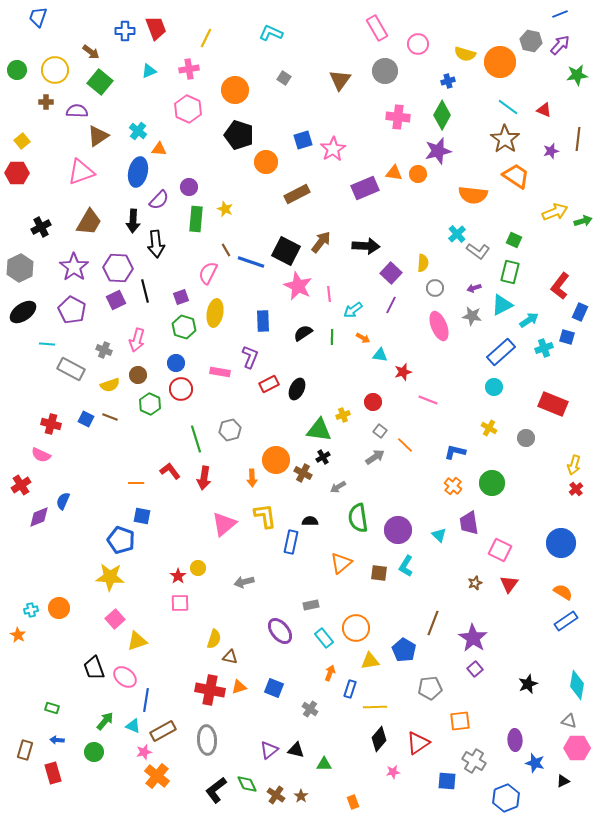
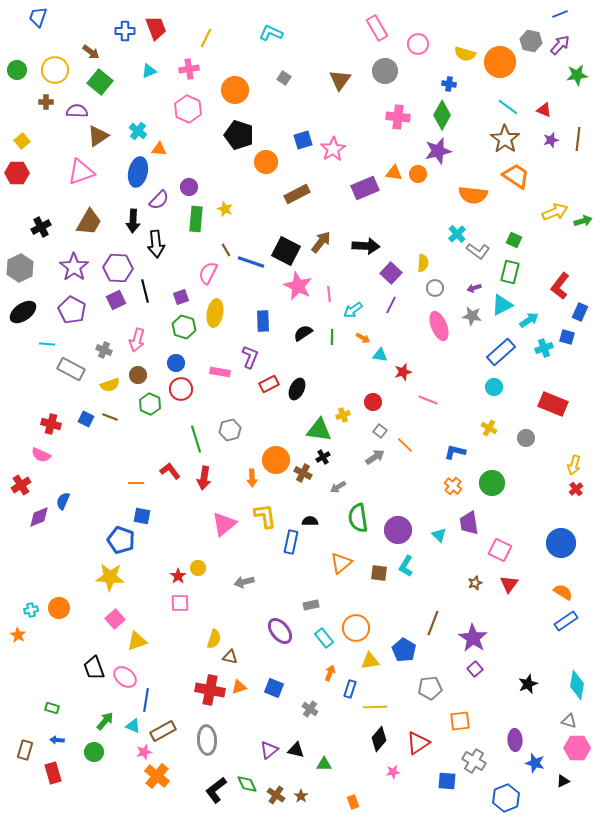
blue cross at (448, 81): moved 1 px right, 3 px down; rotated 24 degrees clockwise
purple star at (551, 151): moved 11 px up
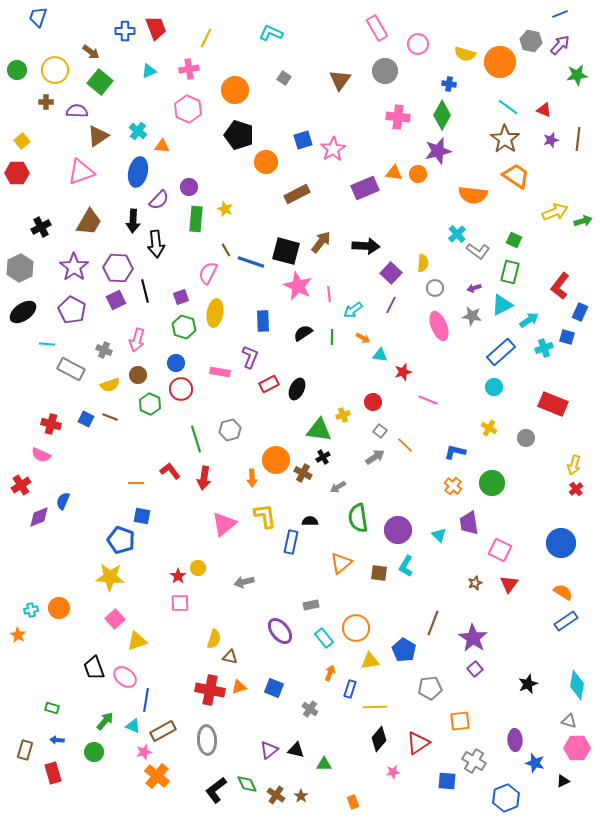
orange triangle at (159, 149): moved 3 px right, 3 px up
black square at (286, 251): rotated 12 degrees counterclockwise
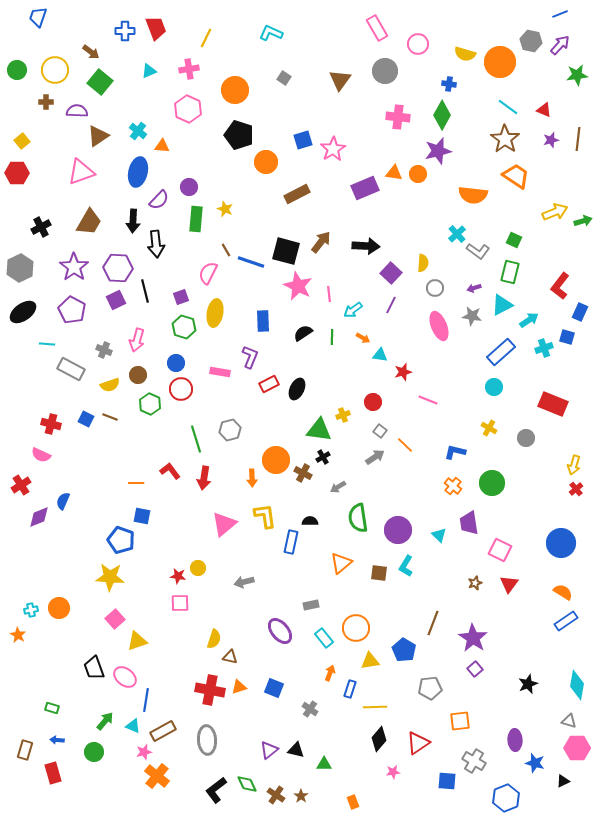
red star at (178, 576): rotated 28 degrees counterclockwise
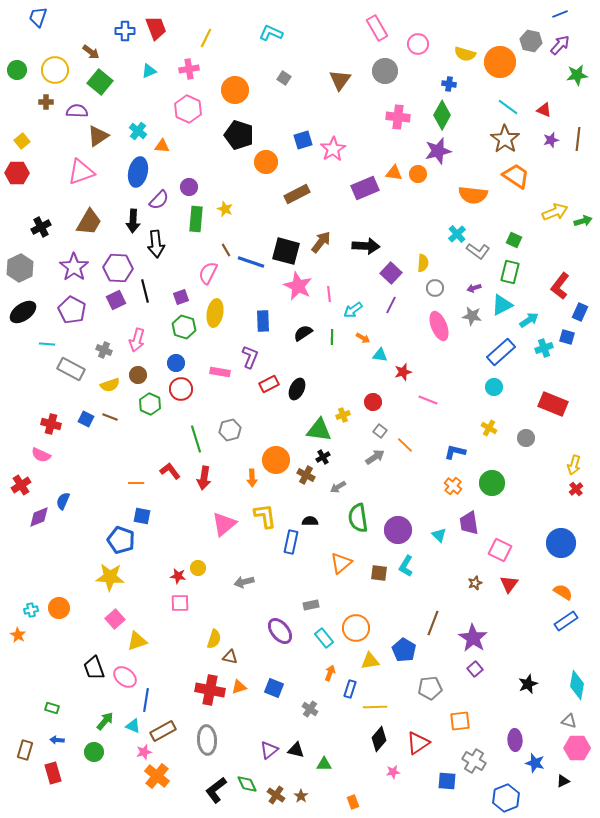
brown cross at (303, 473): moved 3 px right, 2 px down
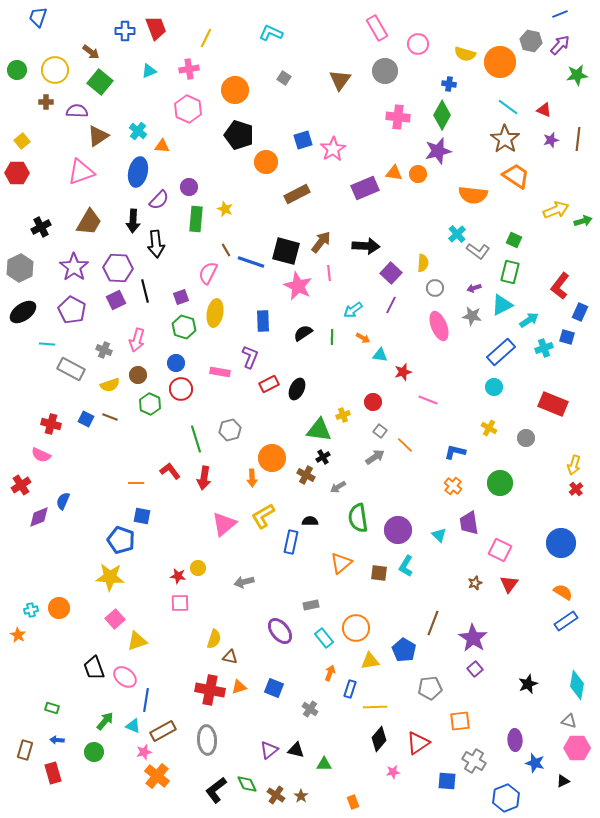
yellow arrow at (555, 212): moved 1 px right, 2 px up
pink line at (329, 294): moved 21 px up
orange circle at (276, 460): moved 4 px left, 2 px up
green circle at (492, 483): moved 8 px right
yellow L-shape at (265, 516): moved 2 px left; rotated 112 degrees counterclockwise
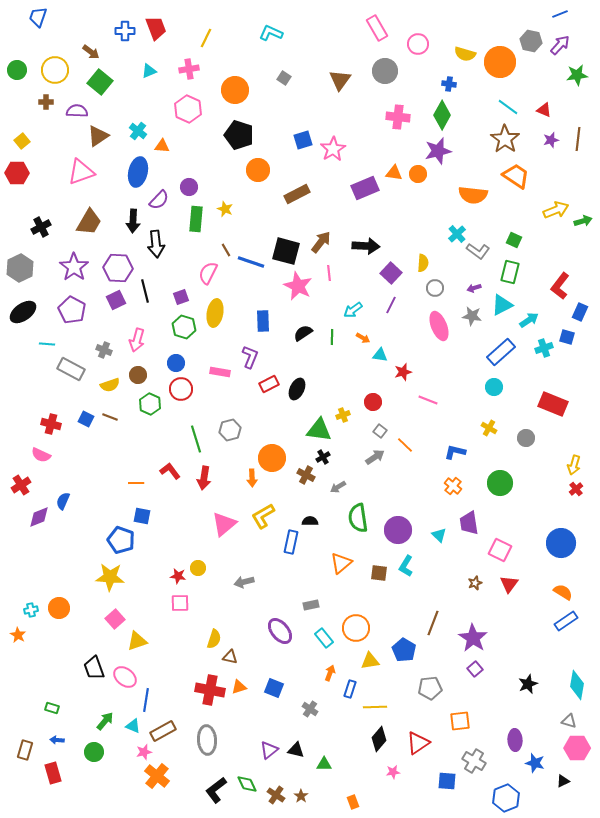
orange circle at (266, 162): moved 8 px left, 8 px down
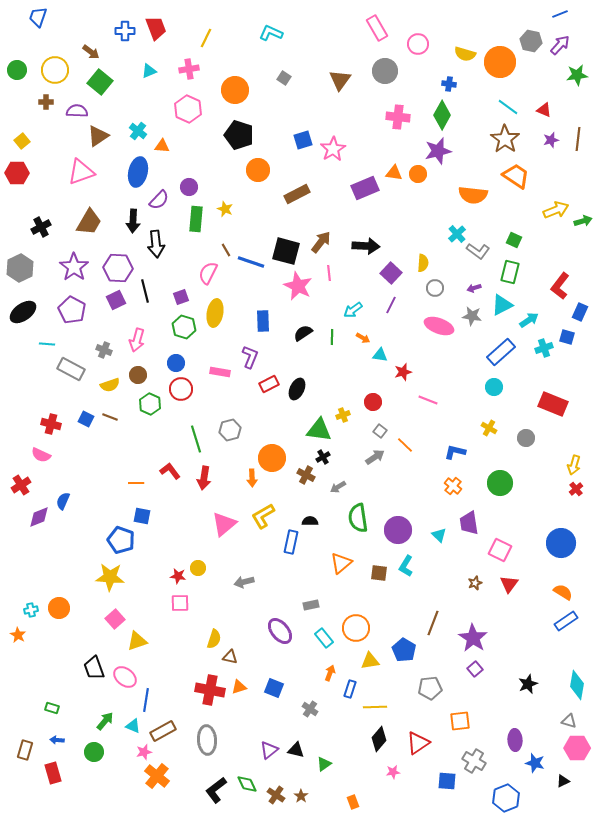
pink ellipse at (439, 326): rotated 48 degrees counterclockwise
green triangle at (324, 764): rotated 35 degrees counterclockwise
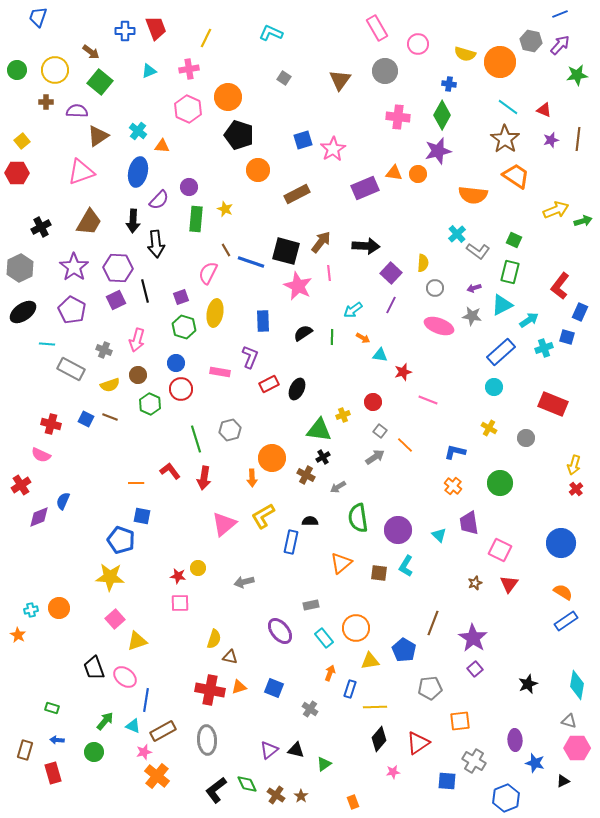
orange circle at (235, 90): moved 7 px left, 7 px down
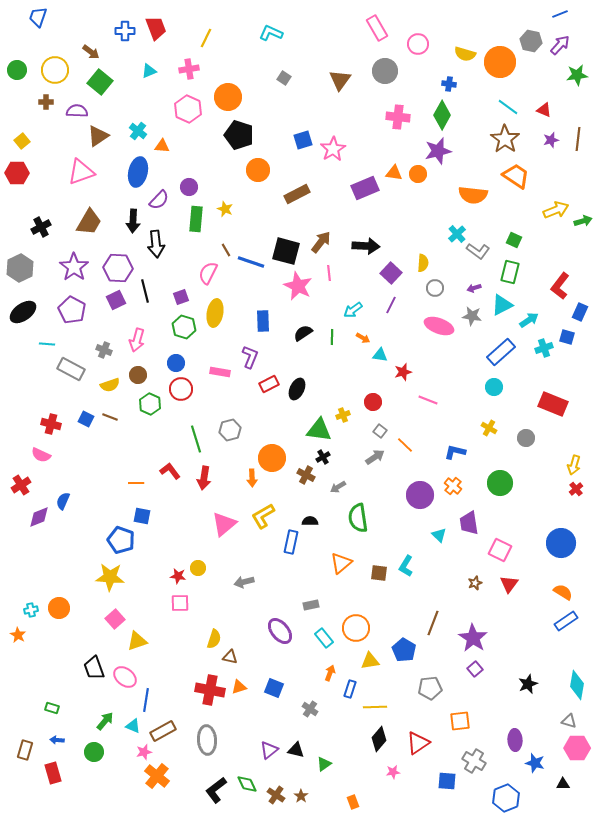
purple circle at (398, 530): moved 22 px right, 35 px up
black triangle at (563, 781): moved 3 px down; rotated 24 degrees clockwise
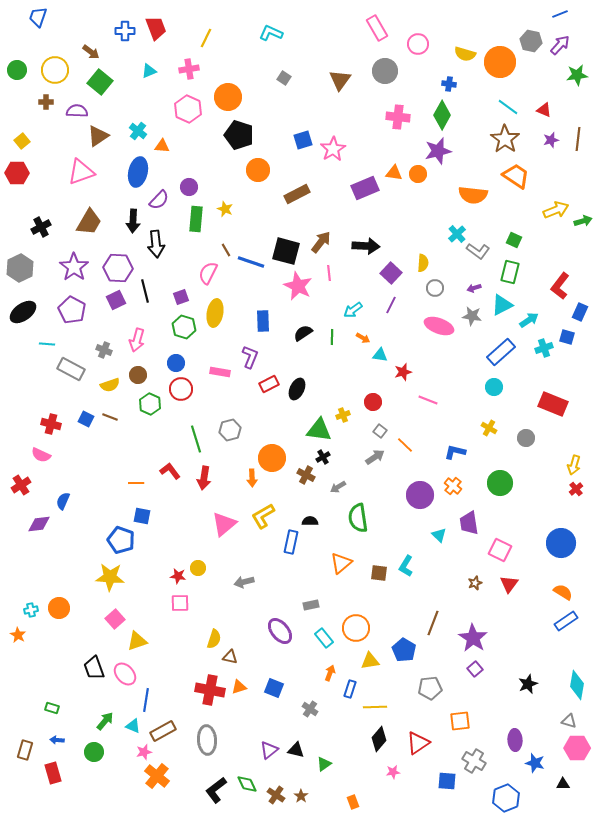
purple diamond at (39, 517): moved 7 px down; rotated 15 degrees clockwise
pink ellipse at (125, 677): moved 3 px up; rotated 10 degrees clockwise
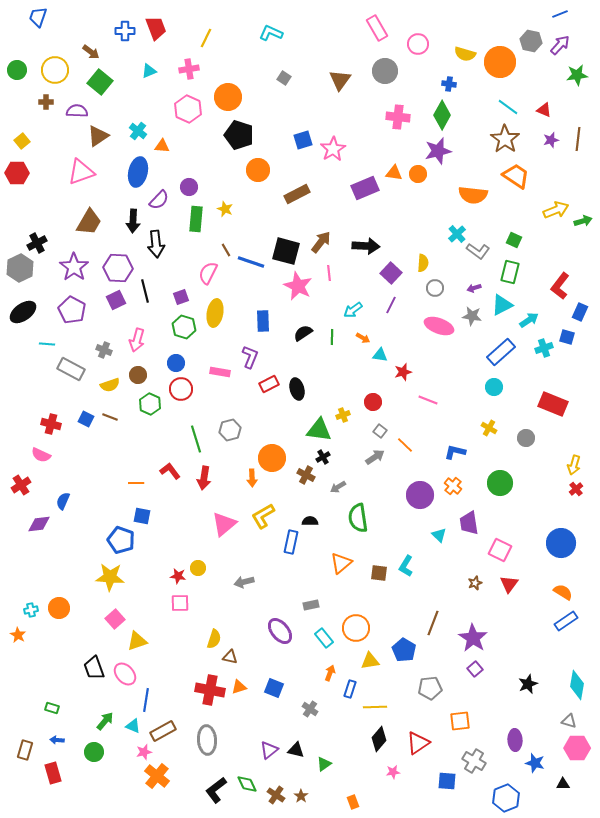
black cross at (41, 227): moved 4 px left, 16 px down
black ellipse at (297, 389): rotated 40 degrees counterclockwise
